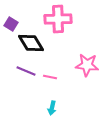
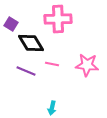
pink line: moved 2 px right, 13 px up
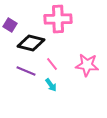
purple square: moved 1 px left, 1 px down
black diamond: rotated 44 degrees counterclockwise
pink line: rotated 40 degrees clockwise
cyan arrow: moved 1 px left, 23 px up; rotated 48 degrees counterclockwise
